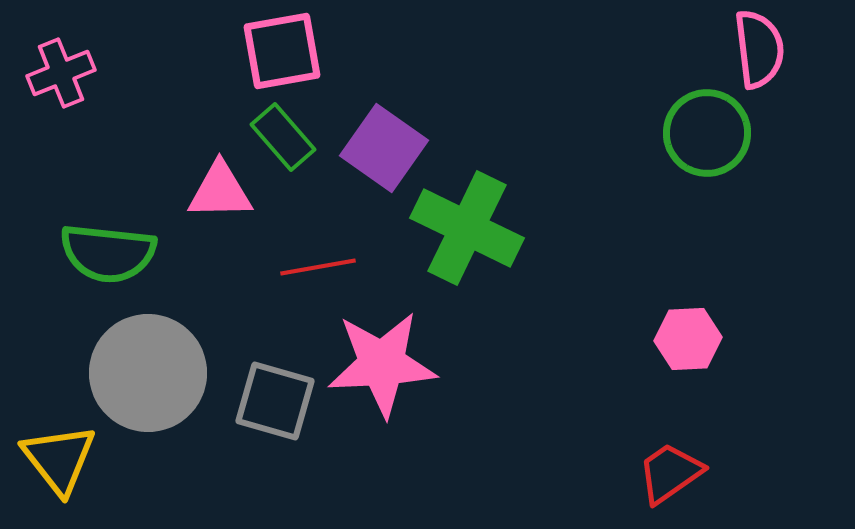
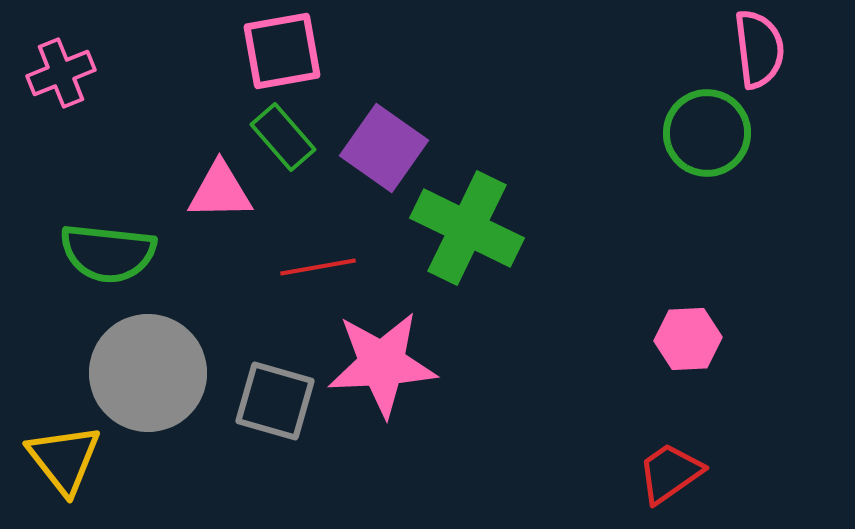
yellow triangle: moved 5 px right
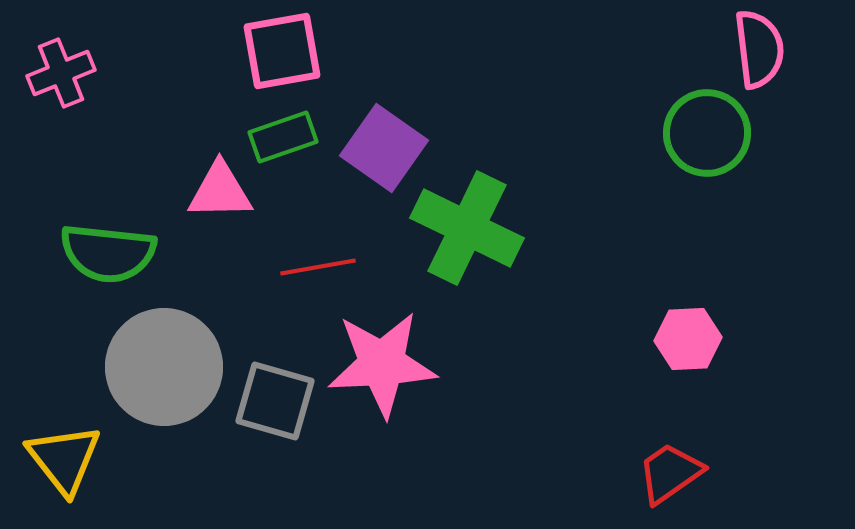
green rectangle: rotated 68 degrees counterclockwise
gray circle: moved 16 px right, 6 px up
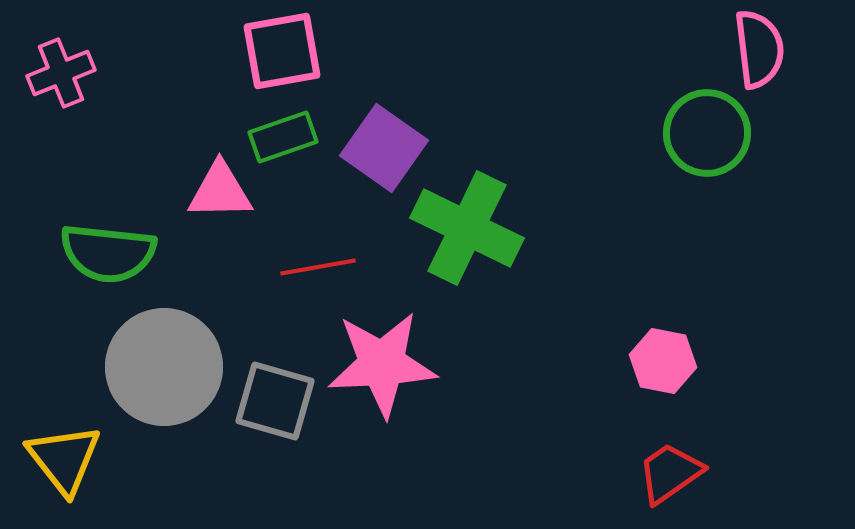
pink hexagon: moved 25 px left, 22 px down; rotated 14 degrees clockwise
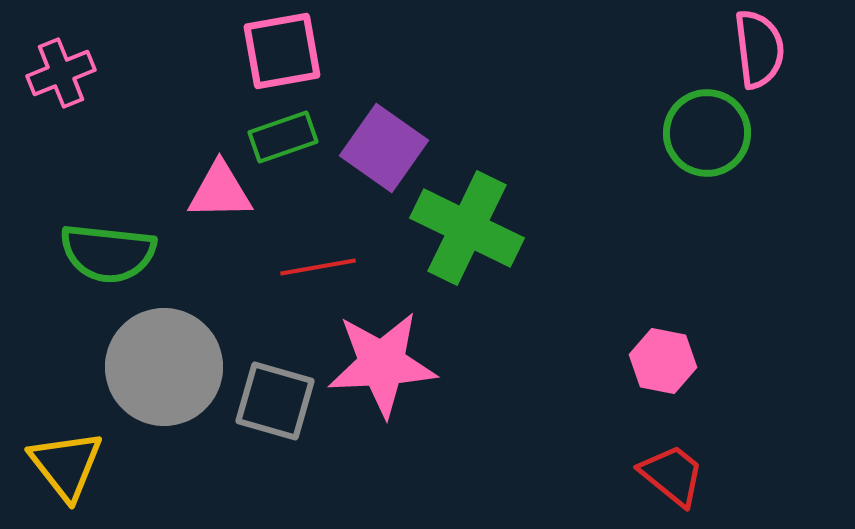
yellow triangle: moved 2 px right, 6 px down
red trapezoid: moved 2 px right, 2 px down; rotated 74 degrees clockwise
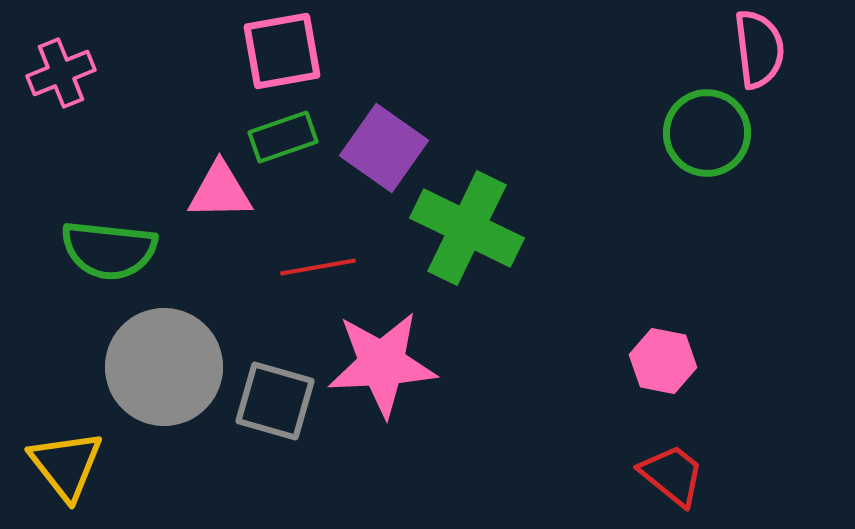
green semicircle: moved 1 px right, 3 px up
